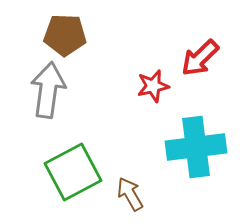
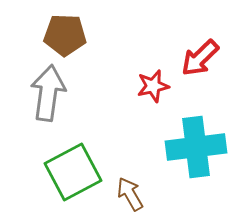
gray arrow: moved 3 px down
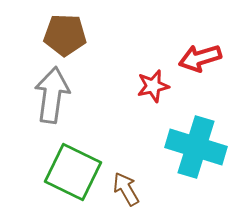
red arrow: rotated 27 degrees clockwise
gray arrow: moved 4 px right, 2 px down
cyan cross: rotated 24 degrees clockwise
green square: rotated 36 degrees counterclockwise
brown arrow: moved 4 px left, 5 px up
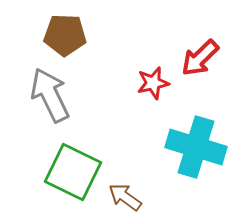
red arrow: rotated 27 degrees counterclockwise
red star: moved 3 px up
gray arrow: moved 2 px left; rotated 34 degrees counterclockwise
brown arrow: moved 1 px left, 8 px down; rotated 24 degrees counterclockwise
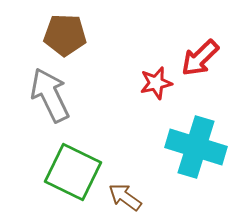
red star: moved 3 px right
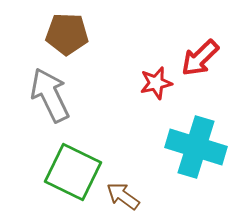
brown pentagon: moved 2 px right, 1 px up
brown arrow: moved 2 px left, 1 px up
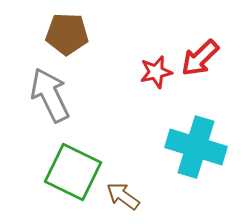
red star: moved 11 px up
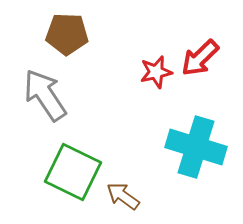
gray arrow: moved 5 px left; rotated 8 degrees counterclockwise
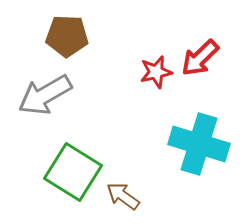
brown pentagon: moved 2 px down
gray arrow: rotated 86 degrees counterclockwise
cyan cross: moved 3 px right, 3 px up
green square: rotated 6 degrees clockwise
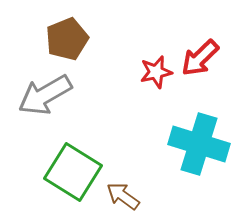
brown pentagon: moved 3 px down; rotated 24 degrees counterclockwise
